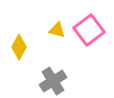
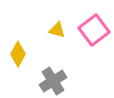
pink square: moved 5 px right
yellow diamond: moved 1 px left, 7 px down
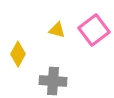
gray cross: rotated 36 degrees clockwise
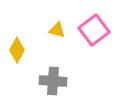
yellow diamond: moved 1 px left, 4 px up
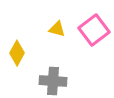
yellow triangle: moved 1 px up
yellow diamond: moved 3 px down
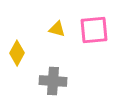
pink square: rotated 32 degrees clockwise
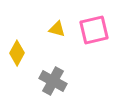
pink square: rotated 8 degrees counterclockwise
gray cross: rotated 24 degrees clockwise
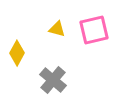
gray cross: moved 1 px up; rotated 12 degrees clockwise
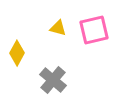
yellow triangle: moved 1 px right, 1 px up
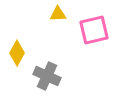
yellow triangle: moved 14 px up; rotated 18 degrees counterclockwise
gray cross: moved 6 px left, 4 px up; rotated 16 degrees counterclockwise
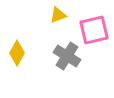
yellow triangle: moved 1 px down; rotated 18 degrees counterclockwise
gray cross: moved 20 px right, 20 px up; rotated 8 degrees clockwise
